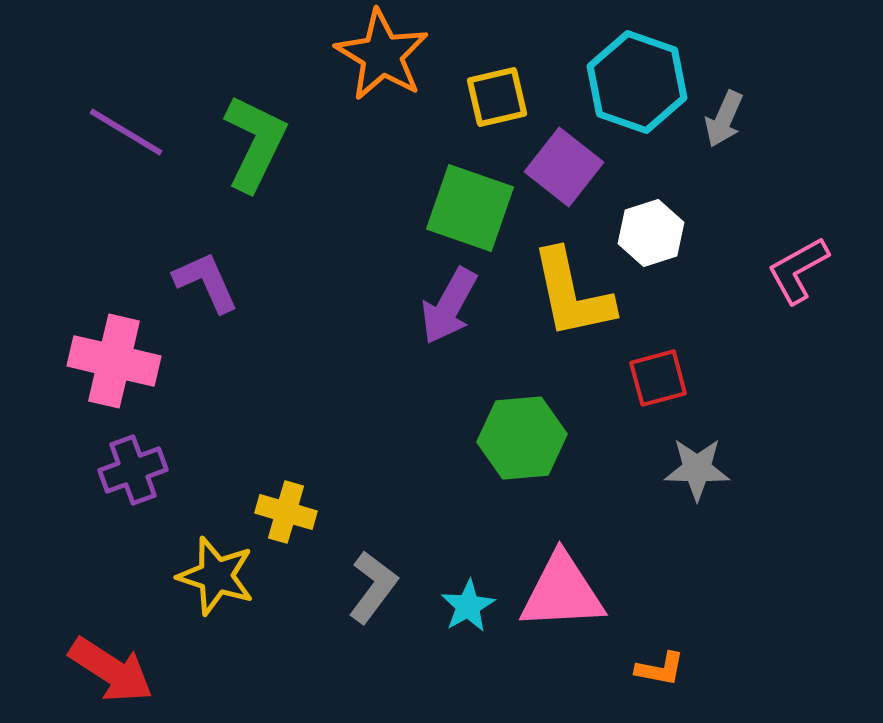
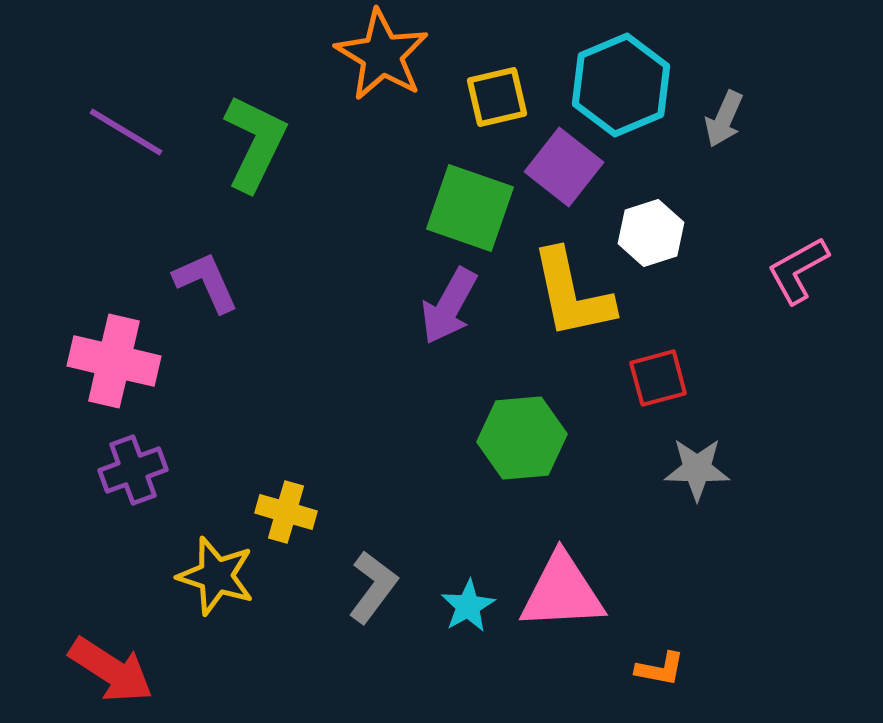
cyan hexagon: moved 16 px left, 3 px down; rotated 18 degrees clockwise
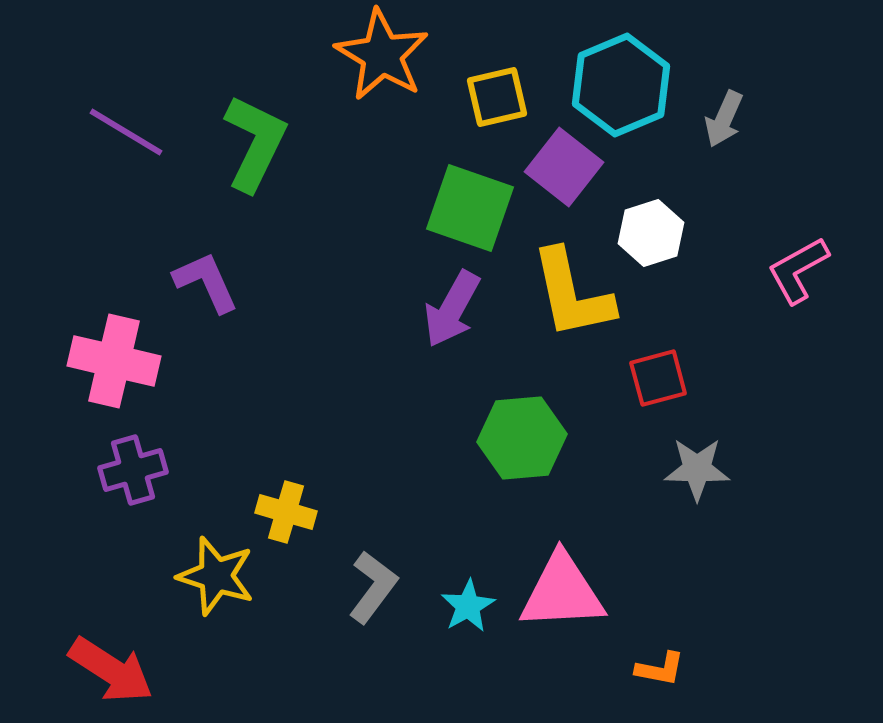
purple arrow: moved 3 px right, 3 px down
purple cross: rotated 4 degrees clockwise
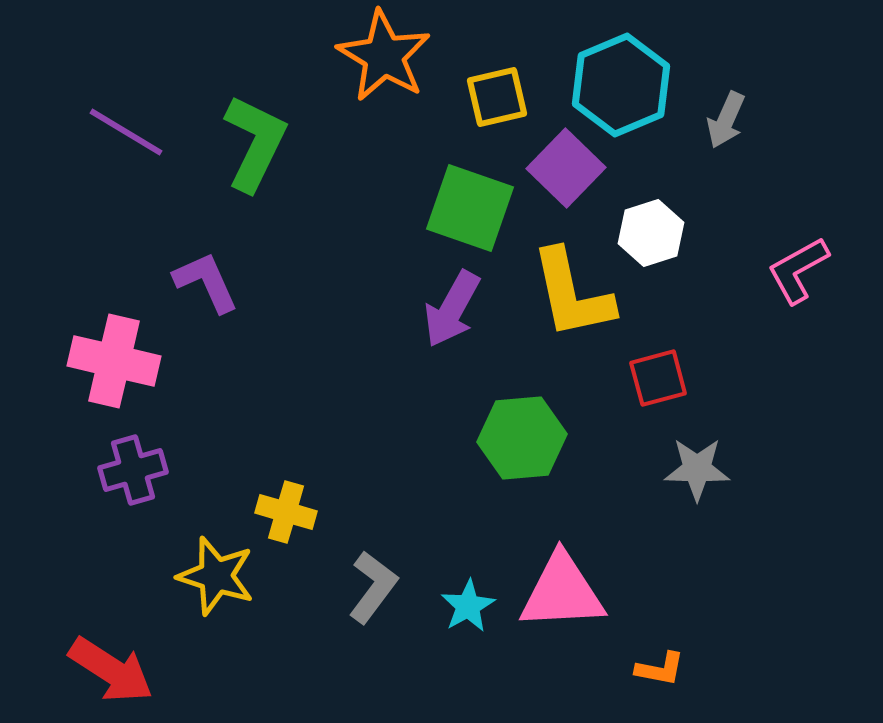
orange star: moved 2 px right, 1 px down
gray arrow: moved 2 px right, 1 px down
purple square: moved 2 px right, 1 px down; rotated 6 degrees clockwise
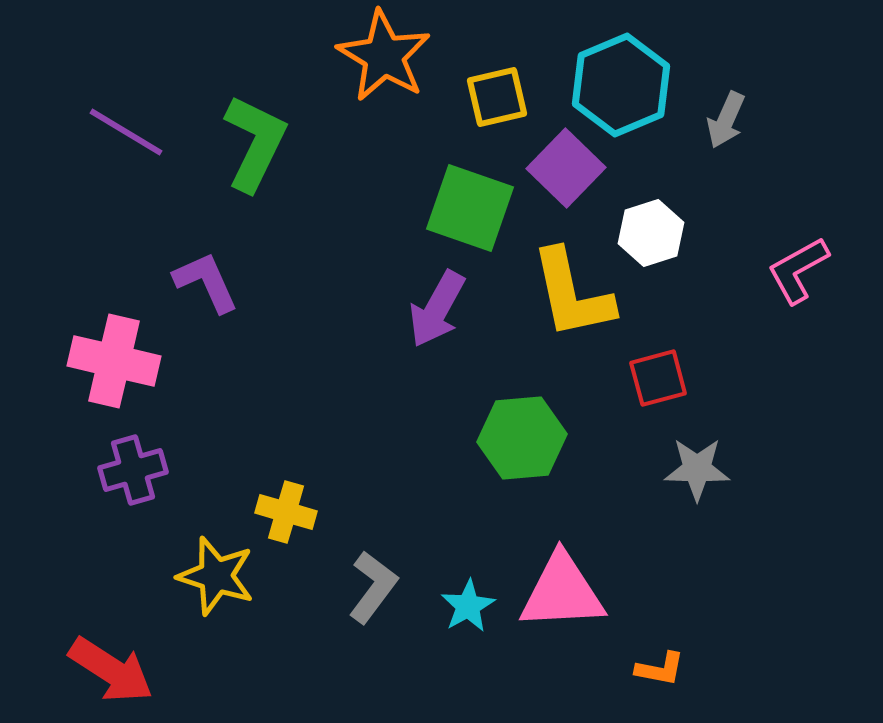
purple arrow: moved 15 px left
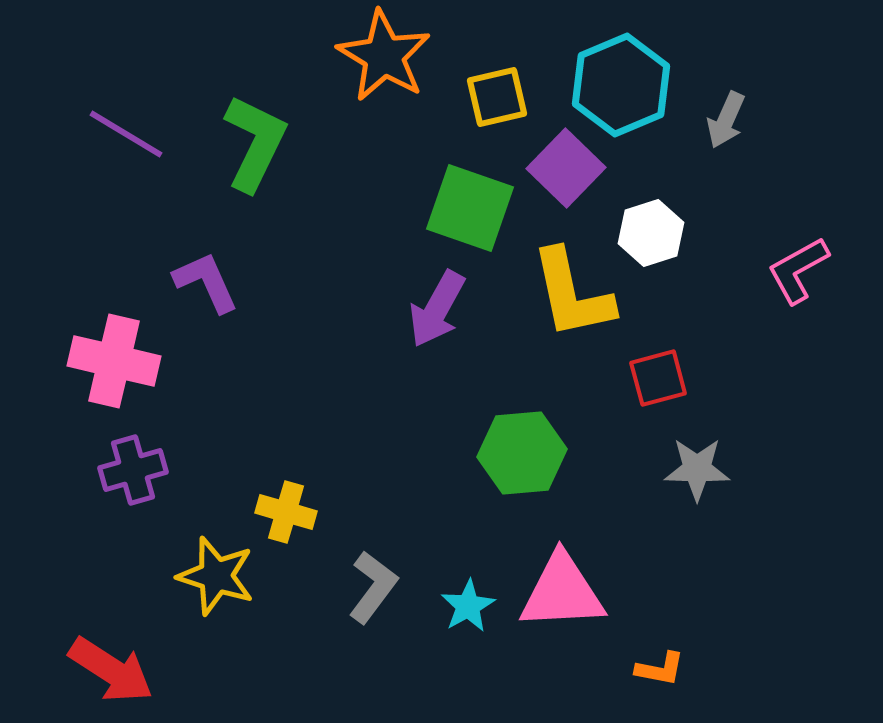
purple line: moved 2 px down
green hexagon: moved 15 px down
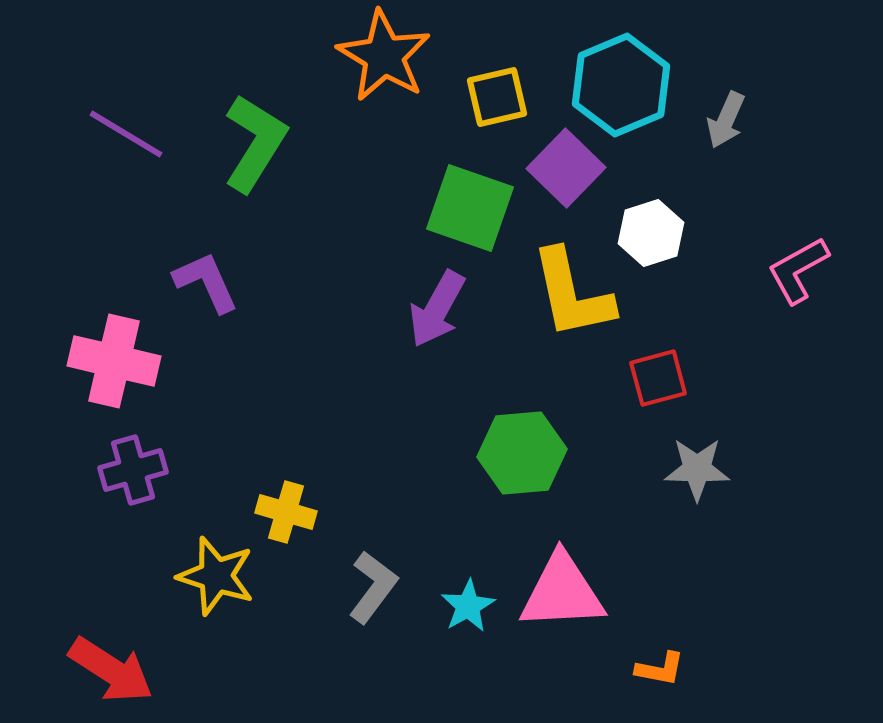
green L-shape: rotated 6 degrees clockwise
